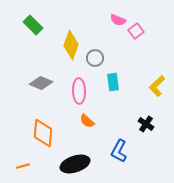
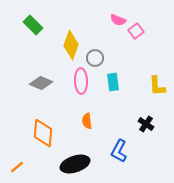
yellow L-shape: rotated 50 degrees counterclockwise
pink ellipse: moved 2 px right, 10 px up
orange semicircle: rotated 42 degrees clockwise
orange line: moved 6 px left, 1 px down; rotated 24 degrees counterclockwise
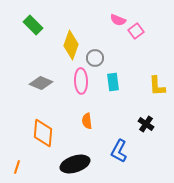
orange line: rotated 32 degrees counterclockwise
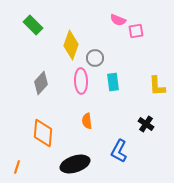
pink square: rotated 28 degrees clockwise
gray diamond: rotated 70 degrees counterclockwise
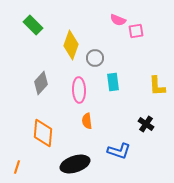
pink ellipse: moved 2 px left, 9 px down
blue L-shape: rotated 100 degrees counterclockwise
